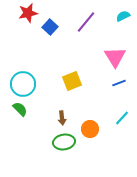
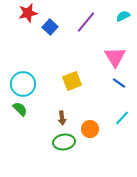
blue line: rotated 56 degrees clockwise
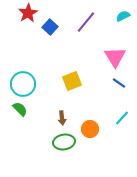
red star: rotated 18 degrees counterclockwise
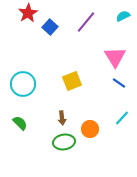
green semicircle: moved 14 px down
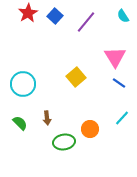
cyan semicircle: rotated 96 degrees counterclockwise
blue square: moved 5 px right, 11 px up
yellow square: moved 4 px right, 4 px up; rotated 18 degrees counterclockwise
brown arrow: moved 15 px left
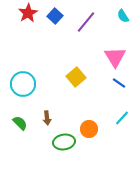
orange circle: moved 1 px left
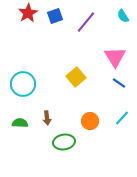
blue square: rotated 28 degrees clockwise
green semicircle: rotated 42 degrees counterclockwise
orange circle: moved 1 px right, 8 px up
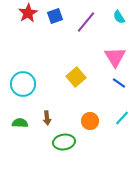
cyan semicircle: moved 4 px left, 1 px down
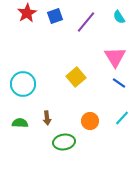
red star: moved 1 px left
